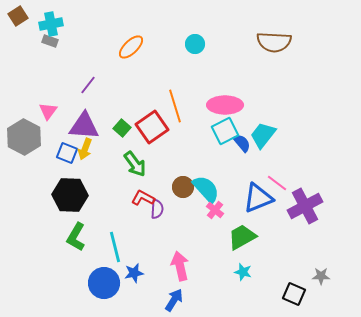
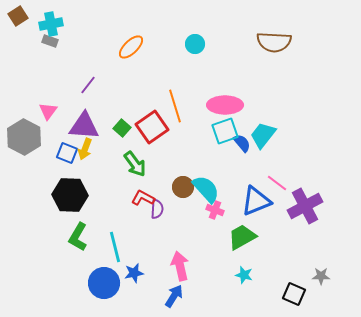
cyan square: rotated 8 degrees clockwise
blue triangle: moved 2 px left, 3 px down
pink cross: rotated 18 degrees counterclockwise
green L-shape: moved 2 px right
cyan star: moved 1 px right, 3 px down
blue arrow: moved 4 px up
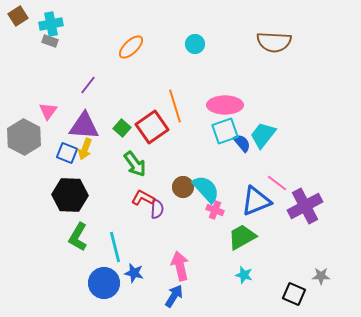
blue star: rotated 24 degrees clockwise
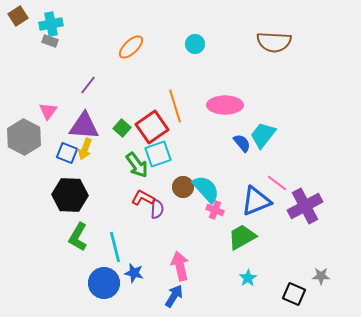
cyan square: moved 67 px left, 23 px down
green arrow: moved 2 px right, 1 px down
cyan star: moved 4 px right, 3 px down; rotated 24 degrees clockwise
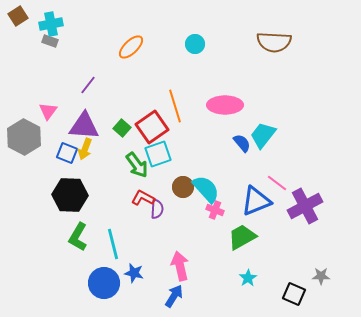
cyan line: moved 2 px left, 3 px up
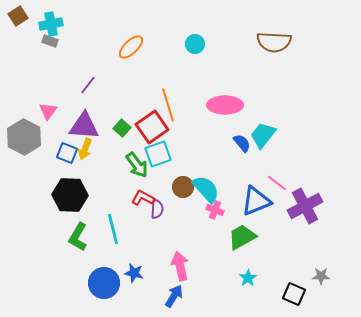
orange line: moved 7 px left, 1 px up
cyan line: moved 15 px up
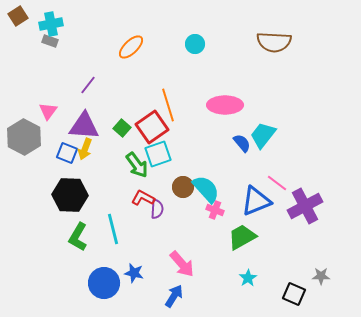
pink arrow: moved 2 px right, 2 px up; rotated 152 degrees clockwise
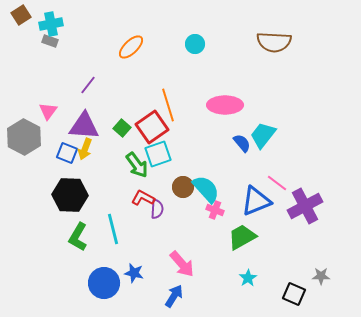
brown square: moved 3 px right, 1 px up
